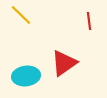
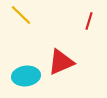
red line: rotated 24 degrees clockwise
red triangle: moved 3 px left, 1 px up; rotated 12 degrees clockwise
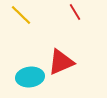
red line: moved 14 px left, 9 px up; rotated 48 degrees counterclockwise
cyan ellipse: moved 4 px right, 1 px down
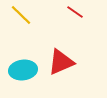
red line: rotated 24 degrees counterclockwise
cyan ellipse: moved 7 px left, 7 px up
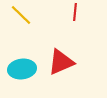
red line: rotated 60 degrees clockwise
cyan ellipse: moved 1 px left, 1 px up
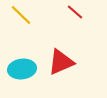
red line: rotated 54 degrees counterclockwise
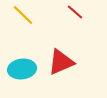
yellow line: moved 2 px right
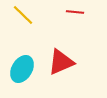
red line: rotated 36 degrees counterclockwise
cyan ellipse: rotated 52 degrees counterclockwise
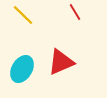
red line: rotated 54 degrees clockwise
